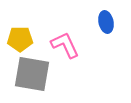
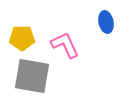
yellow pentagon: moved 2 px right, 1 px up
gray square: moved 2 px down
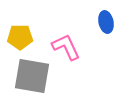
yellow pentagon: moved 2 px left, 1 px up
pink L-shape: moved 1 px right, 2 px down
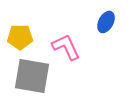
blue ellipse: rotated 40 degrees clockwise
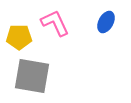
yellow pentagon: moved 1 px left
pink L-shape: moved 11 px left, 24 px up
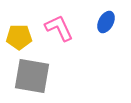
pink L-shape: moved 4 px right, 5 px down
